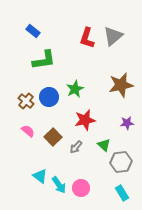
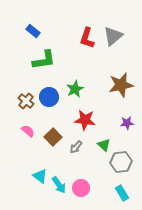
red star: rotated 20 degrees clockwise
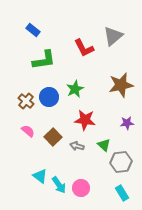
blue rectangle: moved 1 px up
red L-shape: moved 3 px left, 10 px down; rotated 45 degrees counterclockwise
gray arrow: moved 1 px right, 1 px up; rotated 64 degrees clockwise
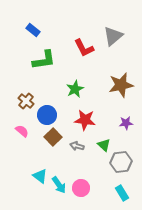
blue circle: moved 2 px left, 18 px down
purple star: moved 1 px left
pink semicircle: moved 6 px left
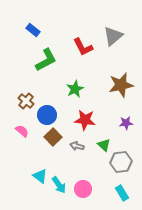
red L-shape: moved 1 px left, 1 px up
green L-shape: moved 2 px right; rotated 20 degrees counterclockwise
pink circle: moved 2 px right, 1 px down
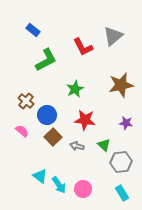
purple star: rotated 16 degrees clockwise
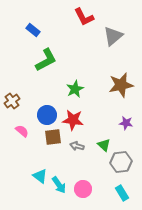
red L-shape: moved 1 px right, 30 px up
brown cross: moved 14 px left; rotated 14 degrees clockwise
red star: moved 12 px left
brown square: rotated 36 degrees clockwise
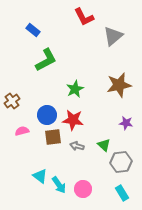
brown star: moved 2 px left
pink semicircle: rotated 56 degrees counterclockwise
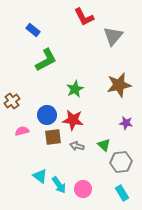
gray triangle: rotated 10 degrees counterclockwise
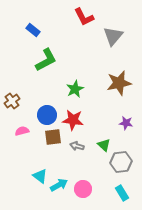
brown star: moved 2 px up
cyan arrow: rotated 84 degrees counterclockwise
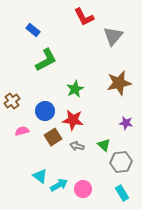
blue circle: moved 2 px left, 4 px up
brown square: rotated 24 degrees counterclockwise
